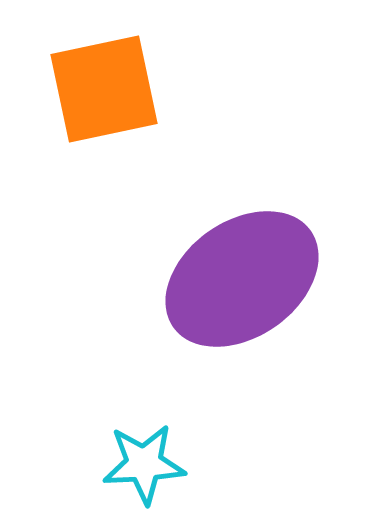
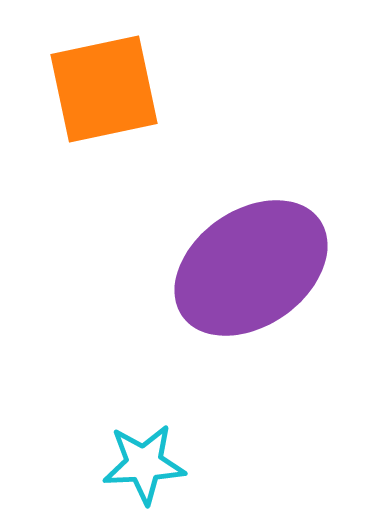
purple ellipse: moved 9 px right, 11 px up
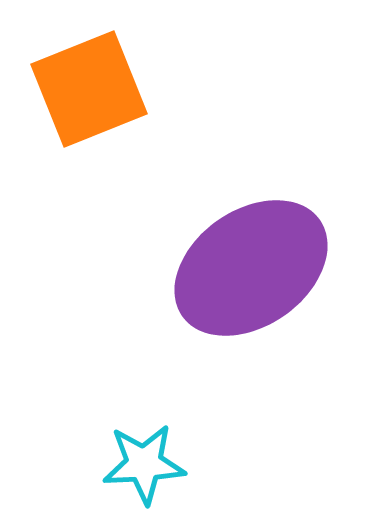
orange square: moved 15 px left; rotated 10 degrees counterclockwise
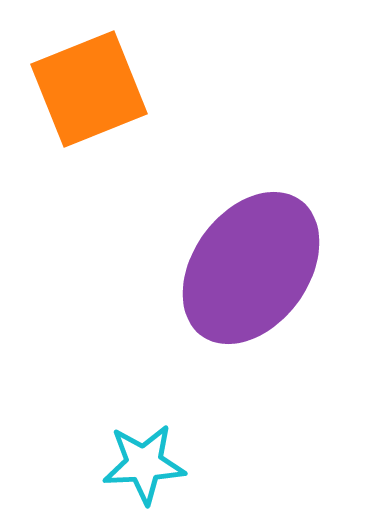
purple ellipse: rotated 19 degrees counterclockwise
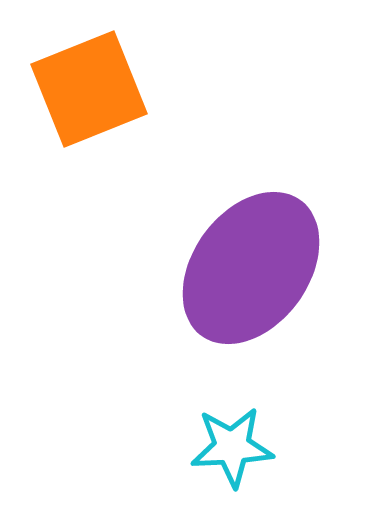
cyan star: moved 88 px right, 17 px up
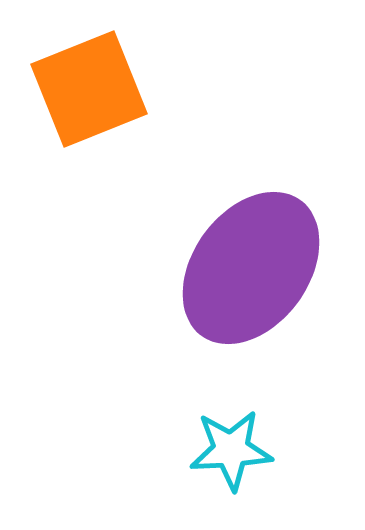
cyan star: moved 1 px left, 3 px down
